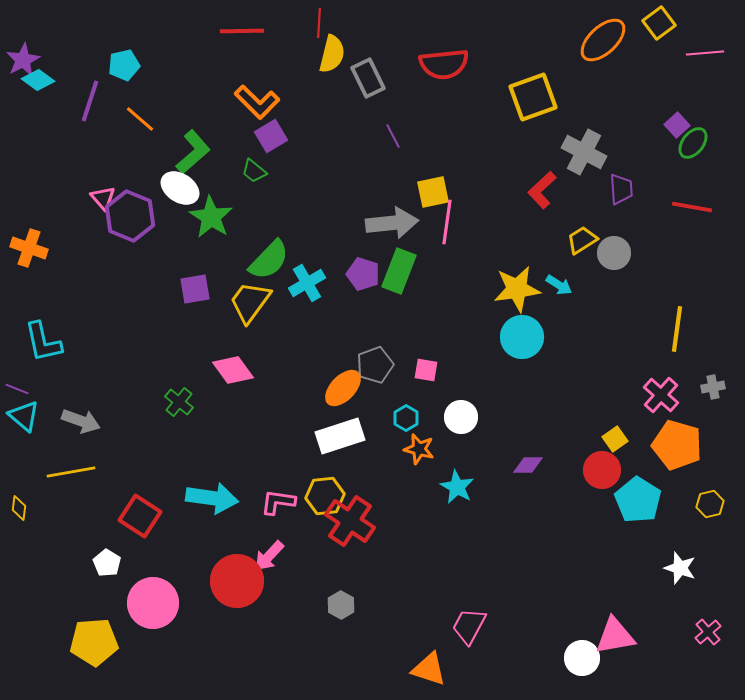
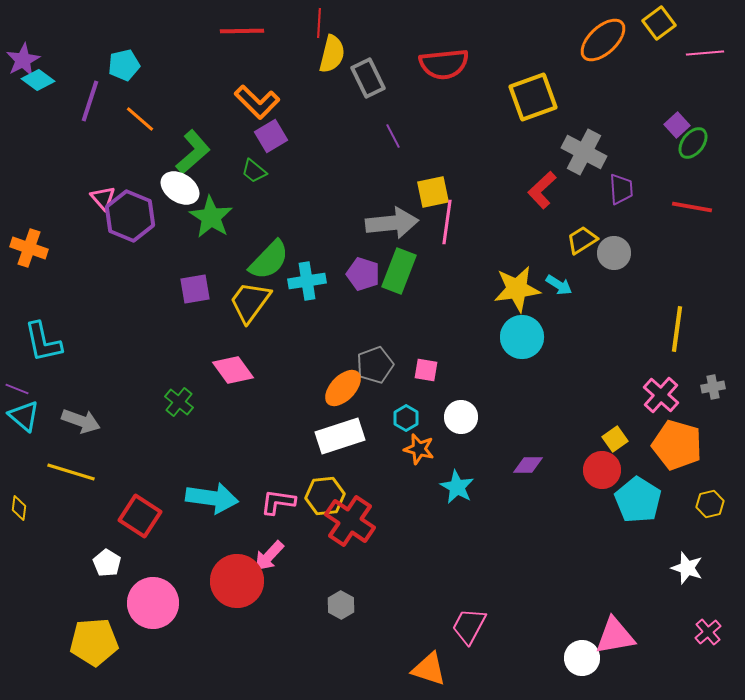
cyan cross at (307, 283): moved 2 px up; rotated 21 degrees clockwise
yellow line at (71, 472): rotated 27 degrees clockwise
white star at (680, 568): moved 7 px right
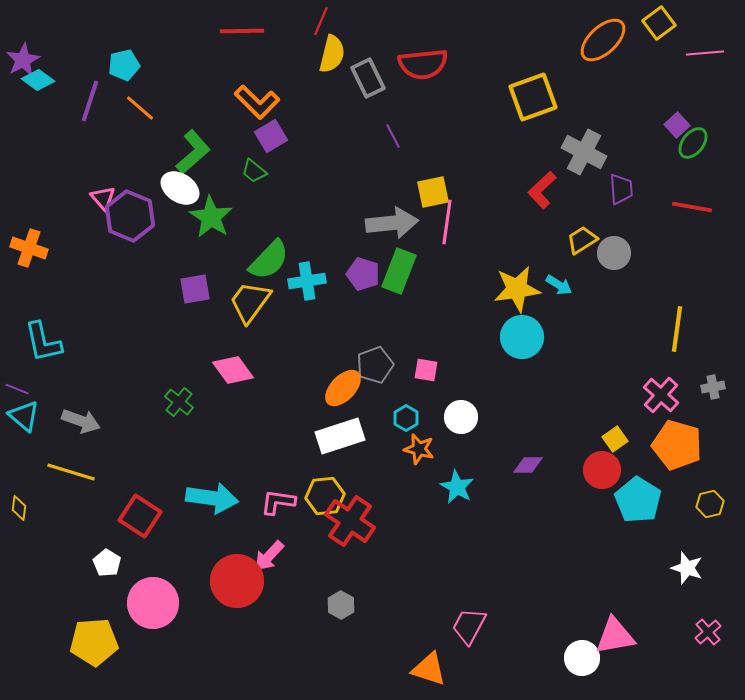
red line at (319, 23): moved 2 px right, 2 px up; rotated 20 degrees clockwise
red semicircle at (444, 64): moved 21 px left
orange line at (140, 119): moved 11 px up
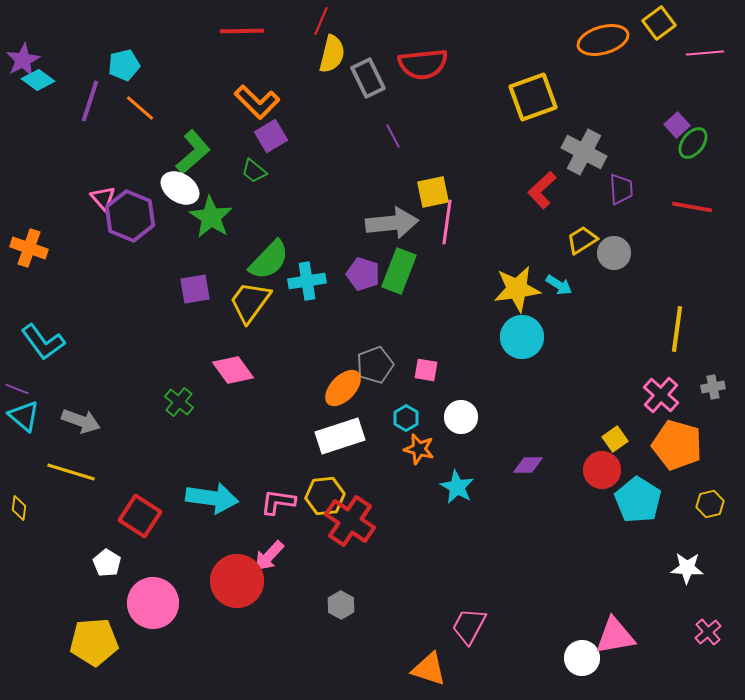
orange ellipse at (603, 40): rotated 27 degrees clockwise
cyan L-shape at (43, 342): rotated 24 degrees counterclockwise
white star at (687, 568): rotated 16 degrees counterclockwise
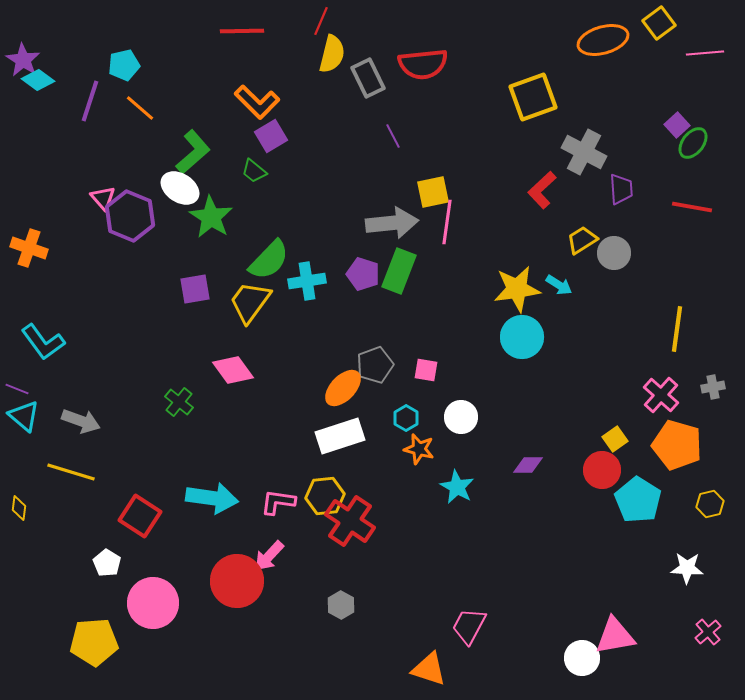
purple star at (23, 60): rotated 12 degrees counterclockwise
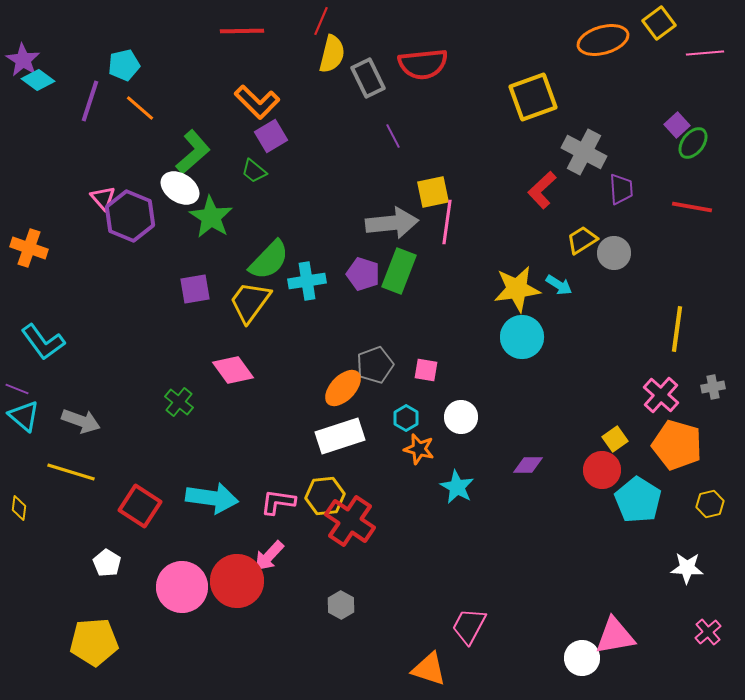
red square at (140, 516): moved 10 px up
pink circle at (153, 603): moved 29 px right, 16 px up
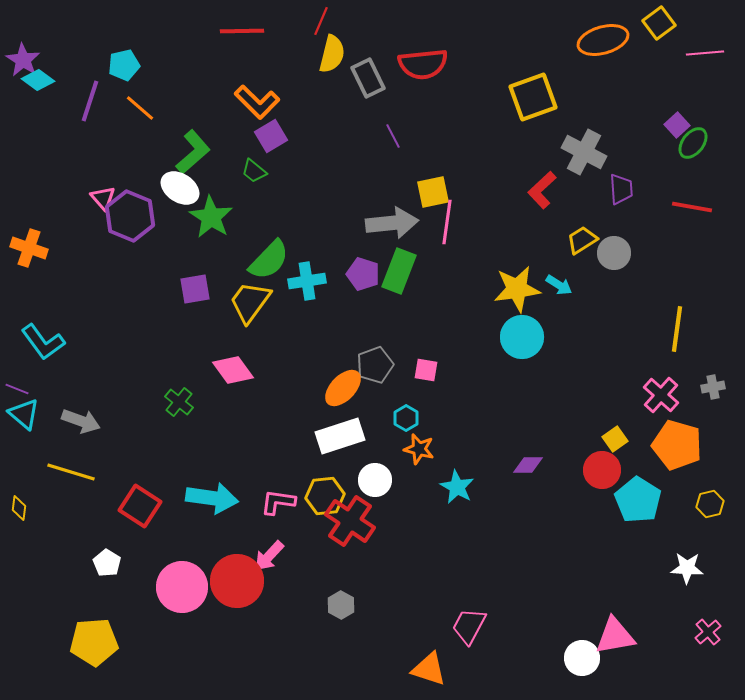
cyan triangle at (24, 416): moved 2 px up
white circle at (461, 417): moved 86 px left, 63 px down
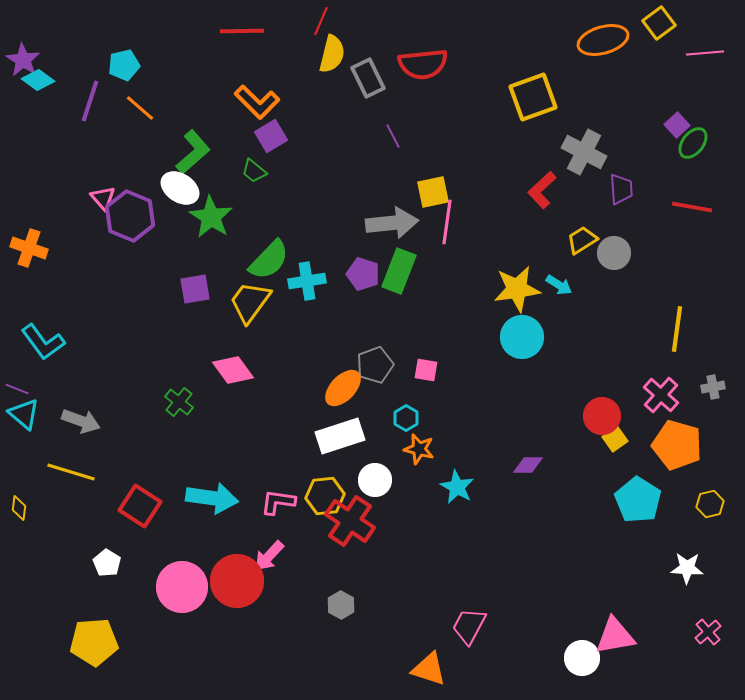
red circle at (602, 470): moved 54 px up
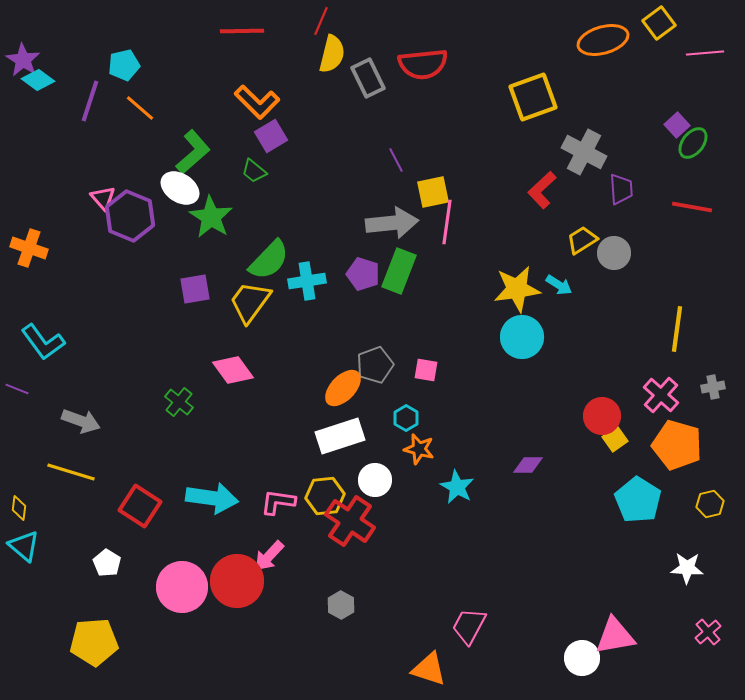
purple line at (393, 136): moved 3 px right, 24 px down
cyan triangle at (24, 414): moved 132 px down
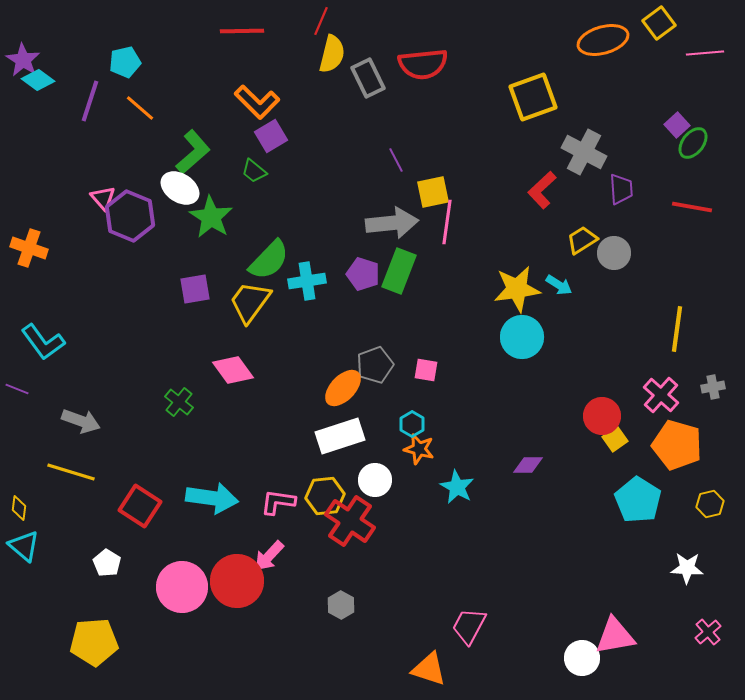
cyan pentagon at (124, 65): moved 1 px right, 3 px up
cyan hexagon at (406, 418): moved 6 px right, 6 px down
